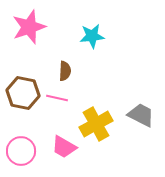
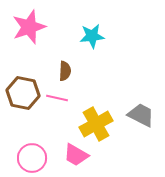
pink trapezoid: moved 12 px right, 8 px down
pink circle: moved 11 px right, 7 px down
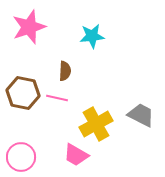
pink circle: moved 11 px left, 1 px up
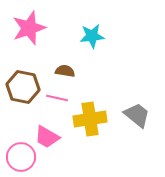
pink star: moved 1 px down
brown semicircle: rotated 84 degrees counterclockwise
brown hexagon: moved 6 px up
gray trapezoid: moved 4 px left; rotated 12 degrees clockwise
yellow cross: moved 6 px left, 5 px up; rotated 20 degrees clockwise
pink trapezoid: moved 29 px left, 18 px up
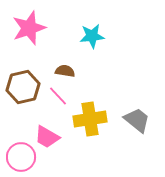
brown hexagon: rotated 24 degrees counterclockwise
pink line: moved 1 px right, 2 px up; rotated 35 degrees clockwise
gray trapezoid: moved 5 px down
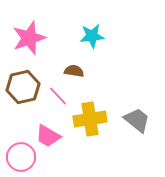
pink star: moved 10 px down
brown semicircle: moved 9 px right
pink trapezoid: moved 1 px right, 1 px up
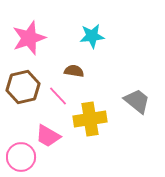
gray trapezoid: moved 19 px up
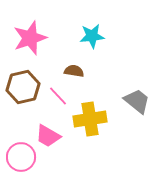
pink star: moved 1 px right
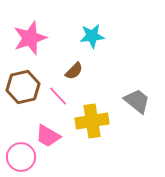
brown semicircle: rotated 126 degrees clockwise
yellow cross: moved 2 px right, 2 px down
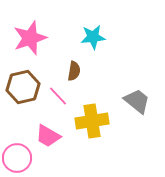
cyan star: moved 1 px right, 1 px down
brown semicircle: rotated 36 degrees counterclockwise
pink circle: moved 4 px left, 1 px down
